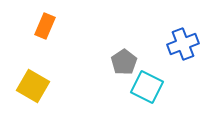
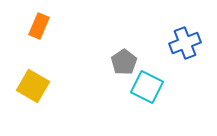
orange rectangle: moved 6 px left
blue cross: moved 2 px right, 1 px up
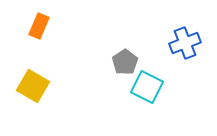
gray pentagon: moved 1 px right
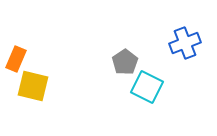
orange rectangle: moved 23 px left, 33 px down
yellow square: rotated 16 degrees counterclockwise
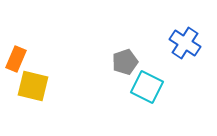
blue cross: rotated 36 degrees counterclockwise
gray pentagon: rotated 15 degrees clockwise
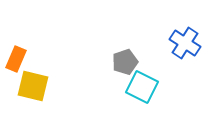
cyan square: moved 5 px left
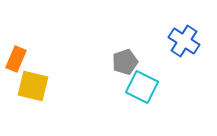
blue cross: moved 1 px left, 2 px up
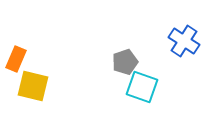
cyan square: rotated 8 degrees counterclockwise
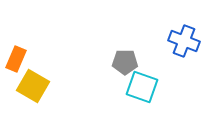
blue cross: rotated 12 degrees counterclockwise
gray pentagon: rotated 20 degrees clockwise
yellow square: rotated 16 degrees clockwise
